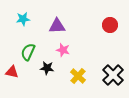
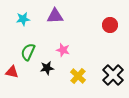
purple triangle: moved 2 px left, 10 px up
black star: rotated 16 degrees counterclockwise
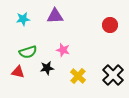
green semicircle: rotated 132 degrees counterclockwise
red triangle: moved 6 px right
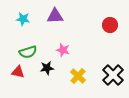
cyan star: rotated 16 degrees clockwise
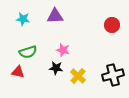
red circle: moved 2 px right
black star: moved 9 px right; rotated 16 degrees clockwise
black cross: rotated 30 degrees clockwise
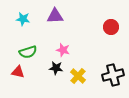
red circle: moved 1 px left, 2 px down
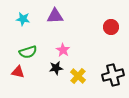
pink star: rotated 16 degrees clockwise
black star: rotated 16 degrees counterclockwise
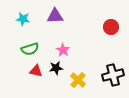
green semicircle: moved 2 px right, 3 px up
red triangle: moved 18 px right, 1 px up
yellow cross: moved 4 px down
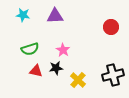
cyan star: moved 4 px up
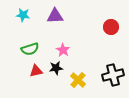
red triangle: rotated 24 degrees counterclockwise
